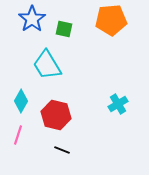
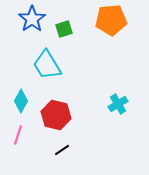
green square: rotated 30 degrees counterclockwise
black line: rotated 56 degrees counterclockwise
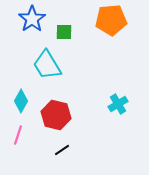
green square: moved 3 px down; rotated 18 degrees clockwise
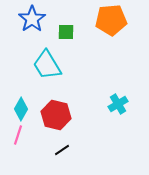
green square: moved 2 px right
cyan diamond: moved 8 px down
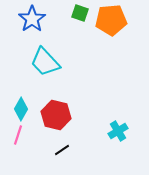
green square: moved 14 px right, 19 px up; rotated 18 degrees clockwise
cyan trapezoid: moved 2 px left, 3 px up; rotated 12 degrees counterclockwise
cyan cross: moved 27 px down
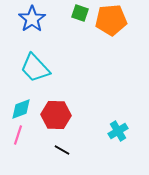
cyan trapezoid: moved 10 px left, 6 px down
cyan diamond: rotated 40 degrees clockwise
red hexagon: rotated 12 degrees counterclockwise
black line: rotated 63 degrees clockwise
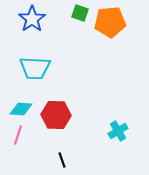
orange pentagon: moved 1 px left, 2 px down
cyan trapezoid: rotated 44 degrees counterclockwise
cyan diamond: rotated 25 degrees clockwise
black line: moved 10 px down; rotated 42 degrees clockwise
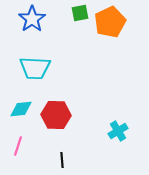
green square: rotated 30 degrees counterclockwise
orange pentagon: rotated 20 degrees counterclockwise
cyan diamond: rotated 10 degrees counterclockwise
pink line: moved 11 px down
black line: rotated 14 degrees clockwise
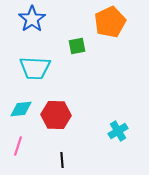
green square: moved 3 px left, 33 px down
